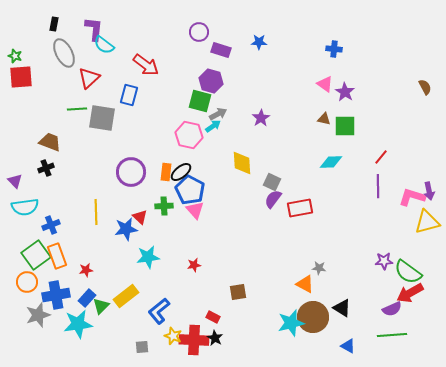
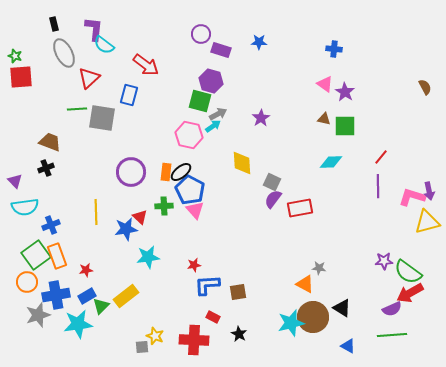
black rectangle at (54, 24): rotated 24 degrees counterclockwise
purple circle at (199, 32): moved 2 px right, 2 px down
blue rectangle at (87, 298): moved 2 px up; rotated 18 degrees clockwise
blue L-shape at (159, 311): moved 48 px right, 26 px up; rotated 36 degrees clockwise
yellow star at (173, 336): moved 18 px left
black star at (215, 338): moved 24 px right, 4 px up
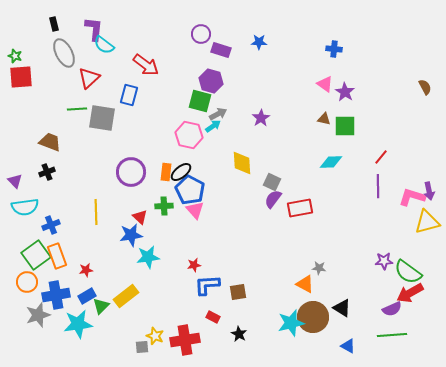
black cross at (46, 168): moved 1 px right, 4 px down
blue star at (126, 229): moved 5 px right, 6 px down
red cross at (194, 340): moved 9 px left; rotated 12 degrees counterclockwise
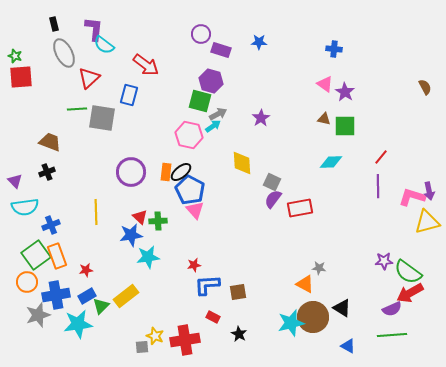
green cross at (164, 206): moved 6 px left, 15 px down
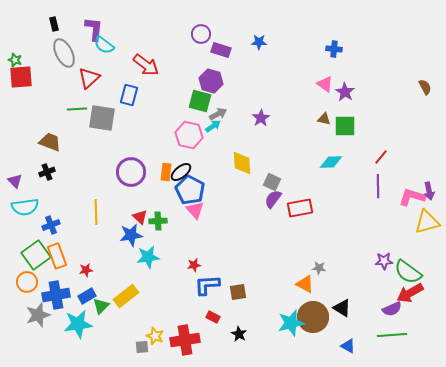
green star at (15, 56): moved 4 px down
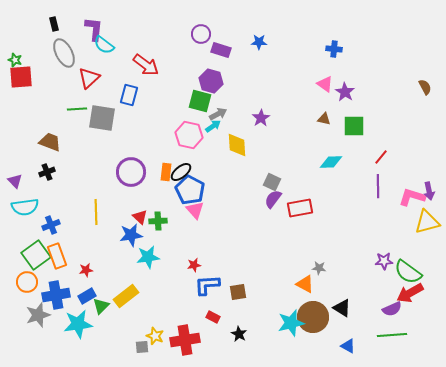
green square at (345, 126): moved 9 px right
yellow diamond at (242, 163): moved 5 px left, 18 px up
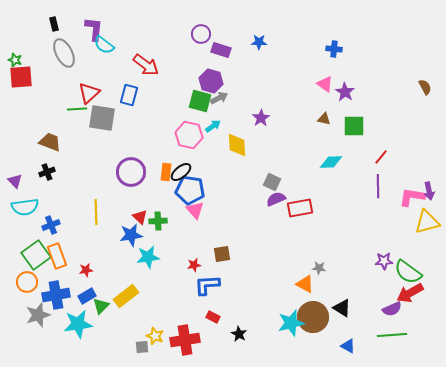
red triangle at (89, 78): moved 15 px down
gray arrow at (218, 114): moved 1 px right, 16 px up
blue pentagon at (190, 190): rotated 20 degrees counterclockwise
pink L-shape at (412, 197): rotated 8 degrees counterclockwise
purple semicircle at (273, 199): moved 3 px right; rotated 30 degrees clockwise
brown square at (238, 292): moved 16 px left, 38 px up
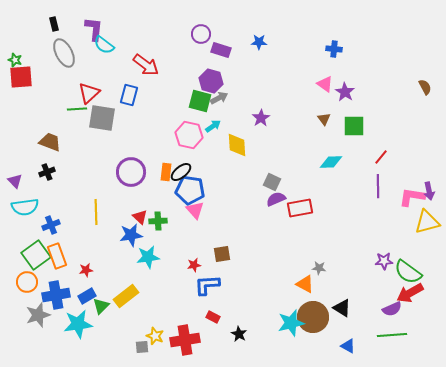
brown triangle at (324, 119): rotated 40 degrees clockwise
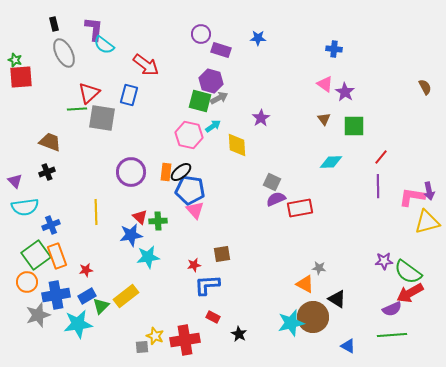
blue star at (259, 42): moved 1 px left, 4 px up
black triangle at (342, 308): moved 5 px left, 9 px up
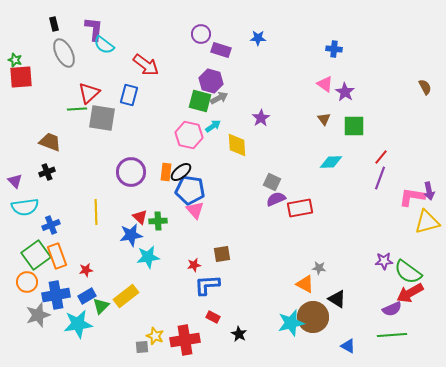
purple line at (378, 186): moved 2 px right, 8 px up; rotated 20 degrees clockwise
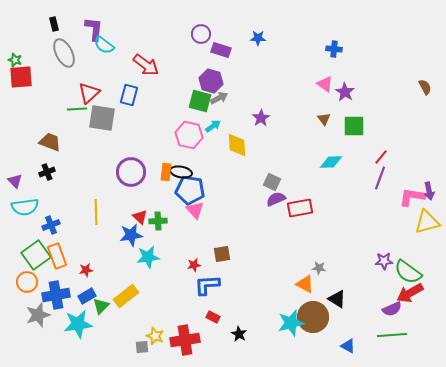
black ellipse at (181, 172): rotated 50 degrees clockwise
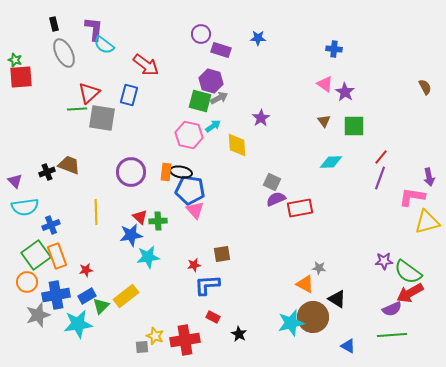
brown triangle at (324, 119): moved 2 px down
brown trapezoid at (50, 142): moved 19 px right, 23 px down
purple arrow at (429, 191): moved 14 px up
